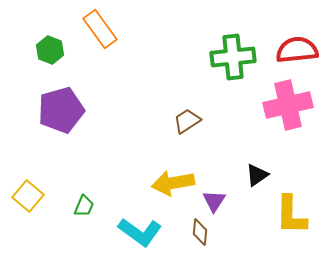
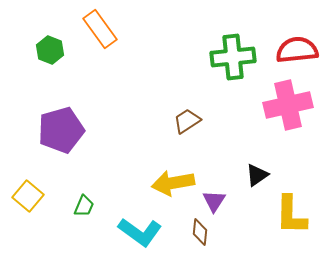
purple pentagon: moved 20 px down
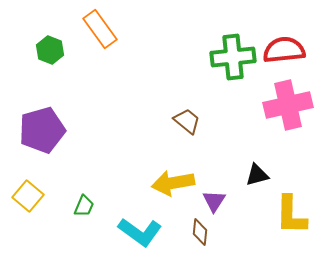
red semicircle: moved 13 px left
brown trapezoid: rotated 72 degrees clockwise
purple pentagon: moved 19 px left
black triangle: rotated 20 degrees clockwise
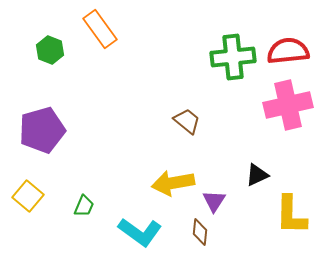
red semicircle: moved 4 px right, 1 px down
black triangle: rotated 10 degrees counterclockwise
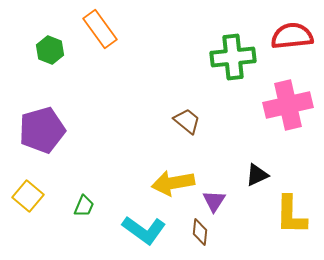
red semicircle: moved 4 px right, 15 px up
cyan L-shape: moved 4 px right, 2 px up
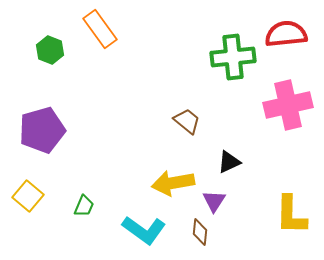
red semicircle: moved 6 px left, 2 px up
black triangle: moved 28 px left, 13 px up
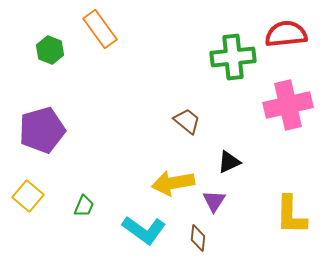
brown diamond: moved 2 px left, 6 px down
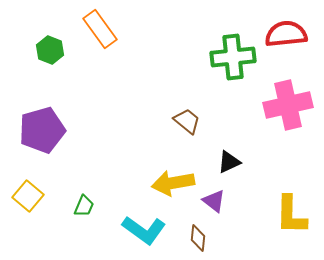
purple triangle: rotated 25 degrees counterclockwise
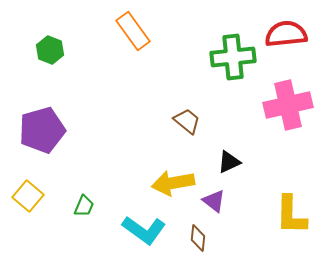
orange rectangle: moved 33 px right, 2 px down
